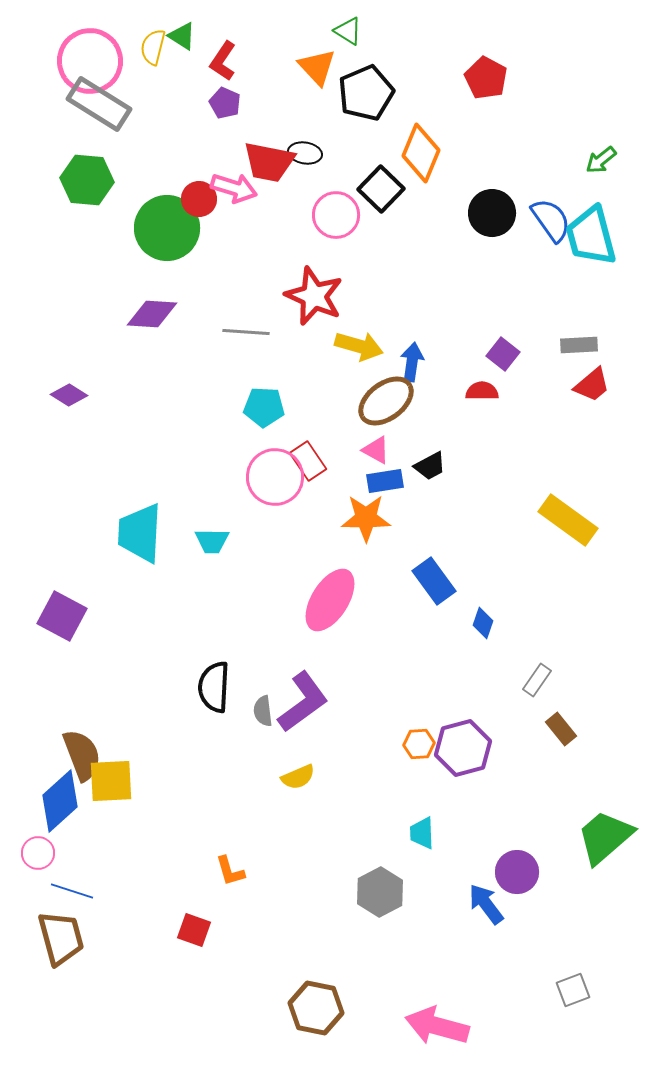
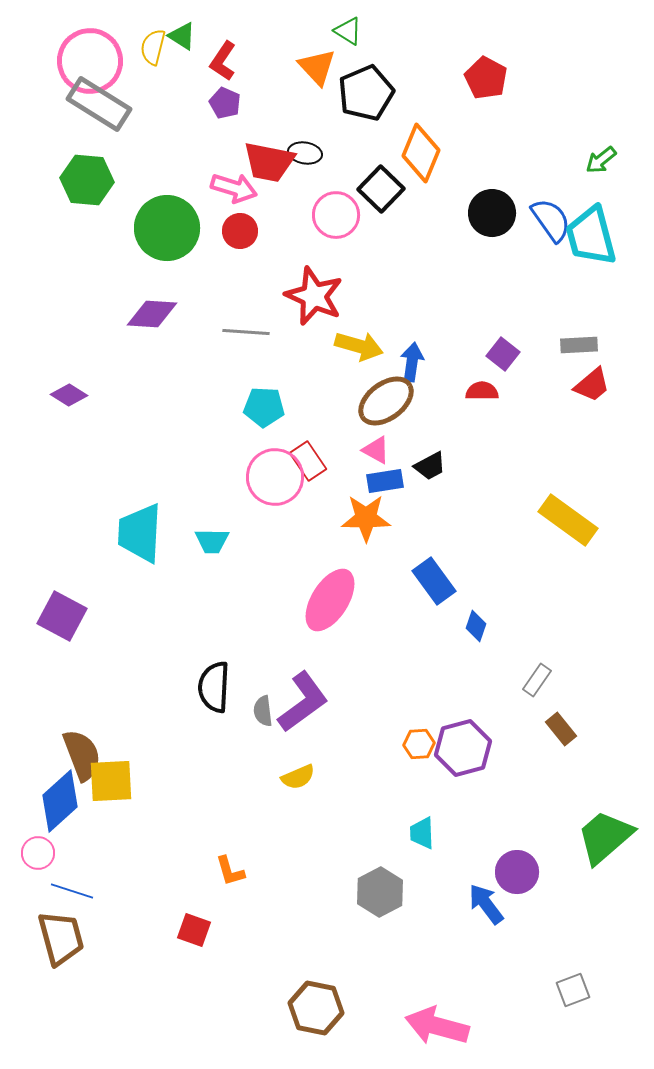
red circle at (199, 199): moved 41 px right, 32 px down
blue diamond at (483, 623): moved 7 px left, 3 px down
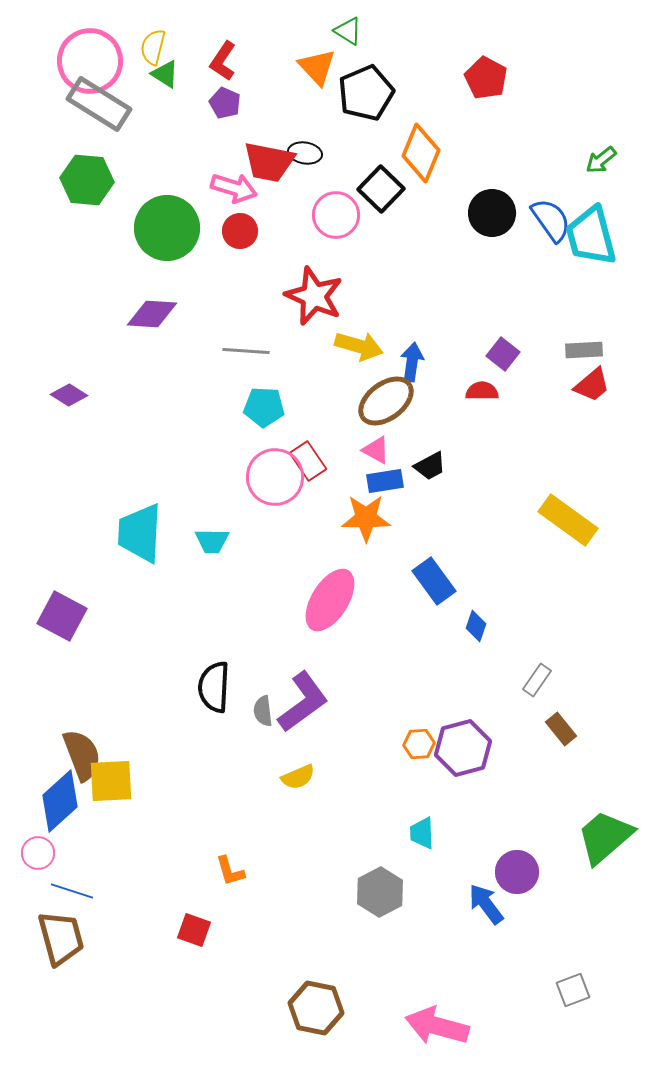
green triangle at (182, 36): moved 17 px left, 38 px down
gray line at (246, 332): moved 19 px down
gray rectangle at (579, 345): moved 5 px right, 5 px down
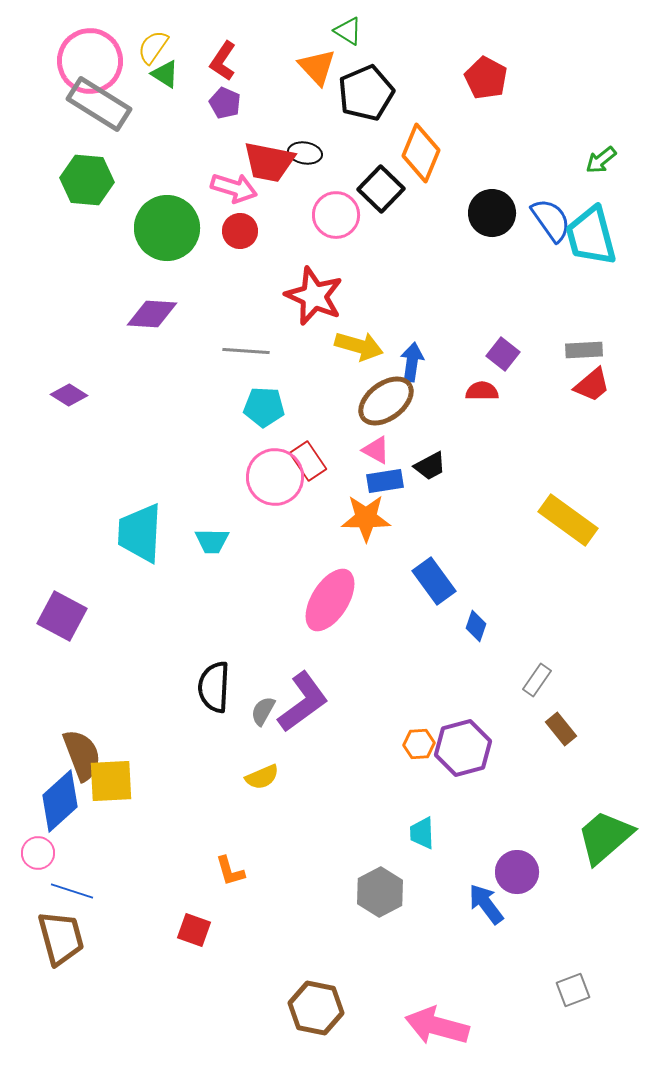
yellow semicircle at (153, 47): rotated 21 degrees clockwise
gray semicircle at (263, 711): rotated 36 degrees clockwise
yellow semicircle at (298, 777): moved 36 px left
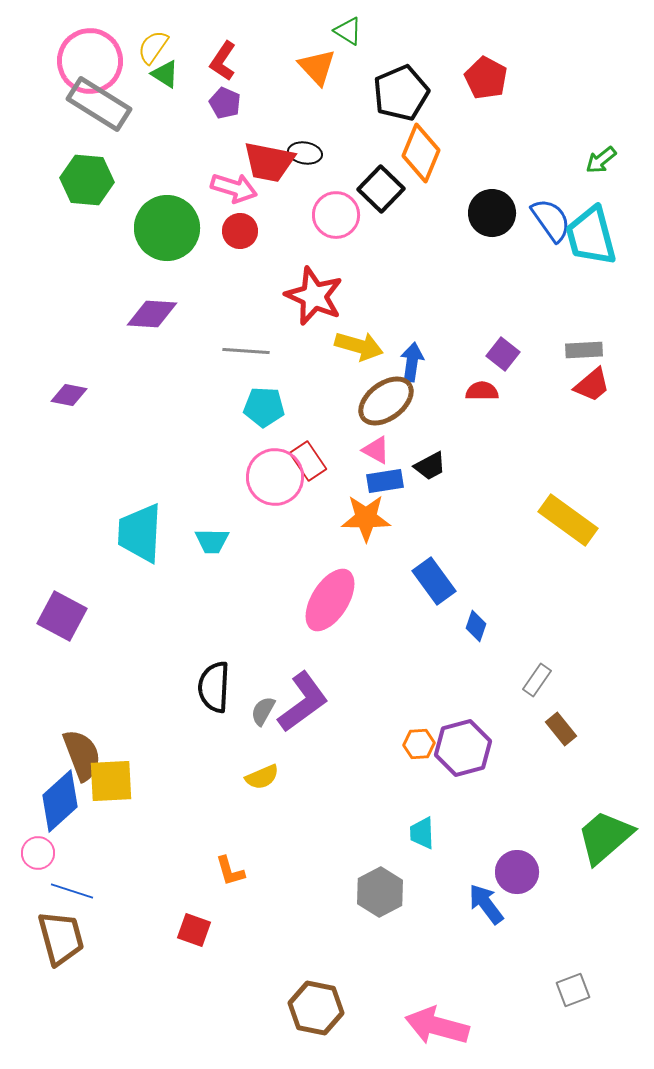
black pentagon at (366, 93): moved 35 px right
purple diamond at (69, 395): rotated 21 degrees counterclockwise
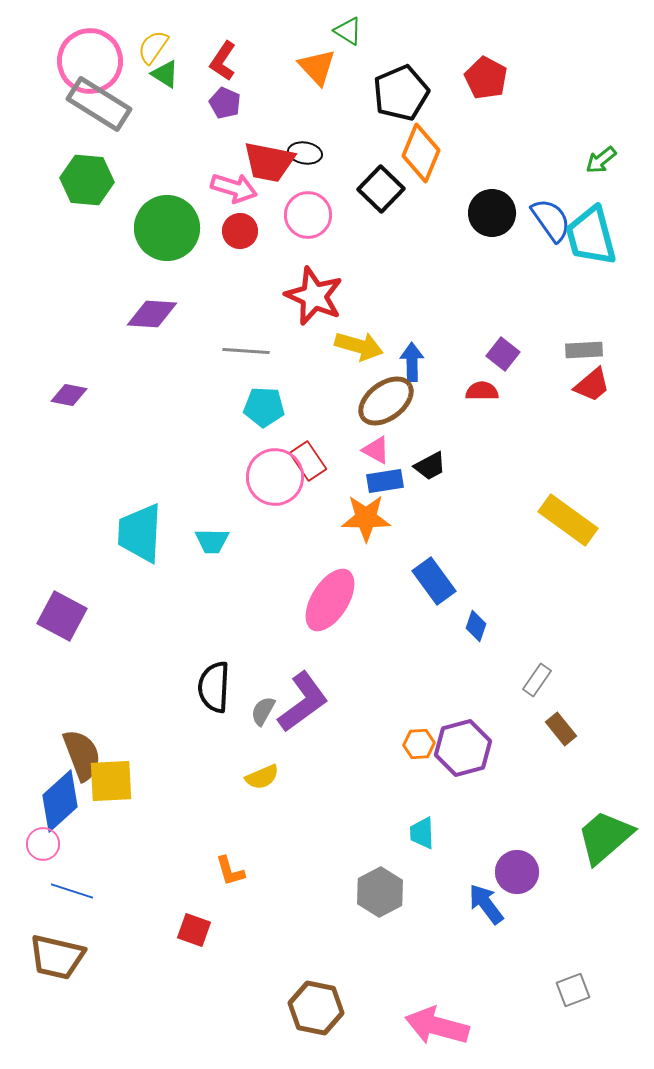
pink circle at (336, 215): moved 28 px left
blue arrow at (412, 362): rotated 9 degrees counterclockwise
pink circle at (38, 853): moved 5 px right, 9 px up
brown trapezoid at (61, 938): moved 4 px left, 19 px down; rotated 118 degrees clockwise
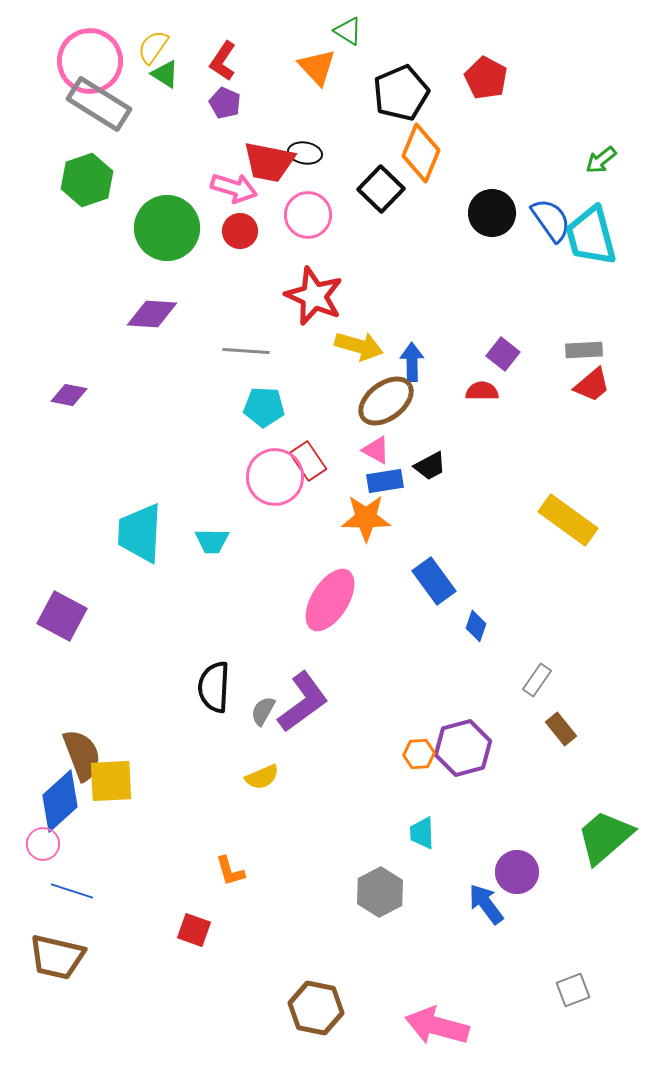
green hexagon at (87, 180): rotated 24 degrees counterclockwise
orange hexagon at (419, 744): moved 10 px down
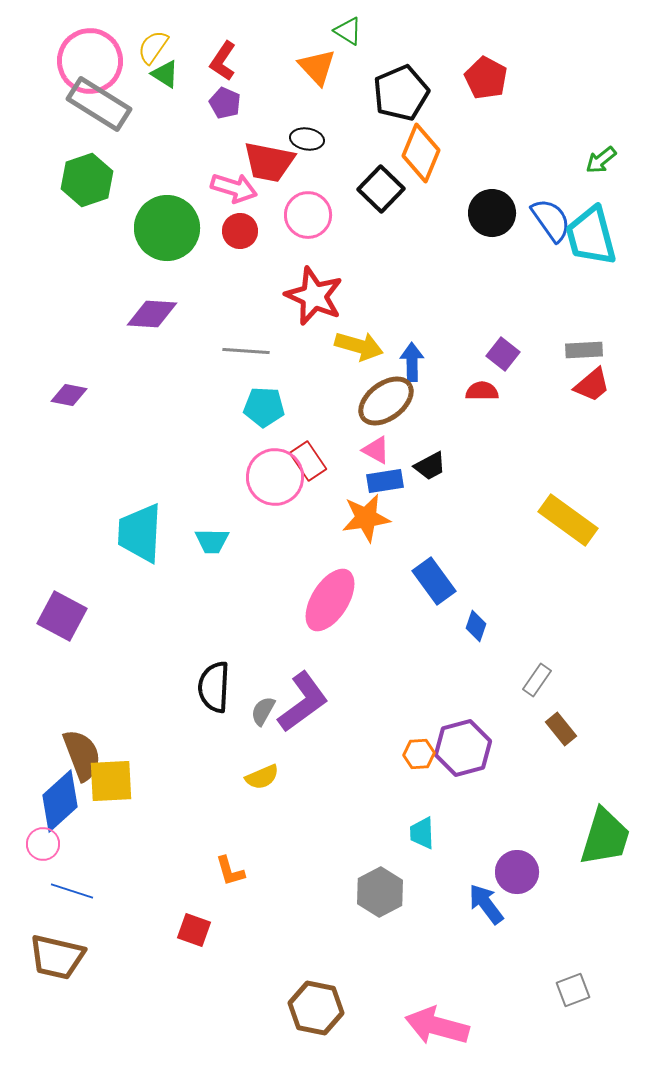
black ellipse at (305, 153): moved 2 px right, 14 px up
orange star at (366, 518): rotated 9 degrees counterclockwise
green trapezoid at (605, 837): rotated 148 degrees clockwise
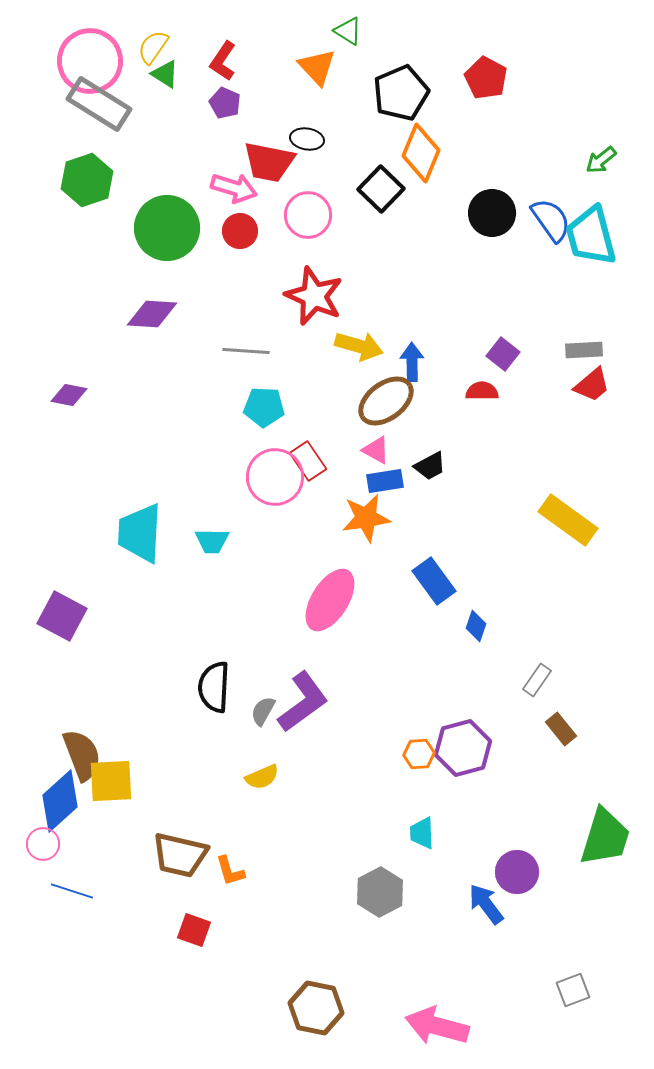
brown trapezoid at (57, 957): moved 123 px right, 102 px up
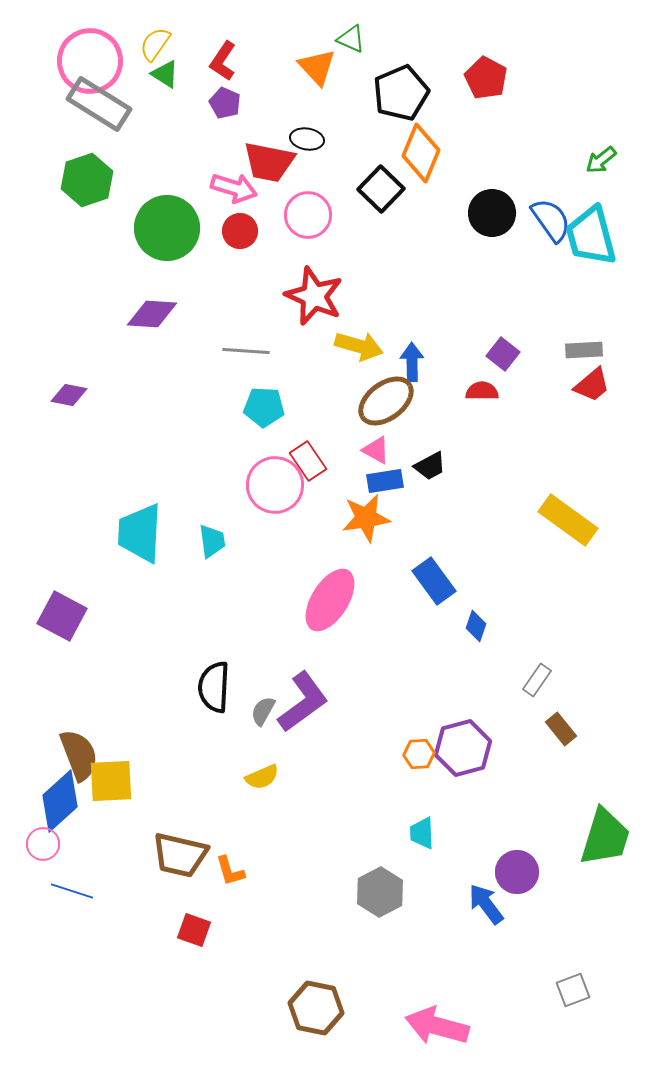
green triangle at (348, 31): moved 3 px right, 8 px down; rotated 8 degrees counterclockwise
yellow semicircle at (153, 47): moved 2 px right, 3 px up
pink circle at (275, 477): moved 8 px down
cyan trapezoid at (212, 541): rotated 99 degrees counterclockwise
brown semicircle at (82, 755): moved 3 px left
